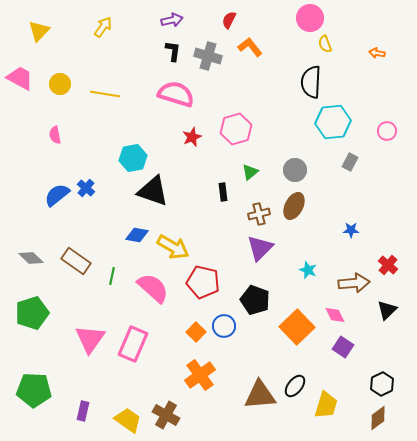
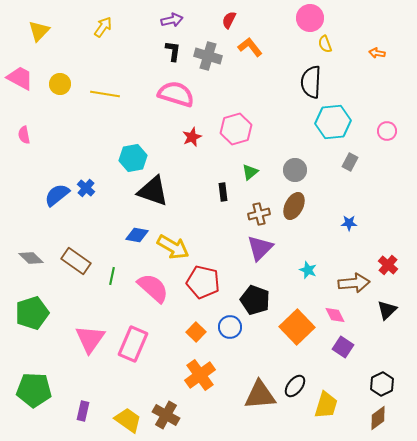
pink semicircle at (55, 135): moved 31 px left
blue star at (351, 230): moved 2 px left, 7 px up
blue circle at (224, 326): moved 6 px right, 1 px down
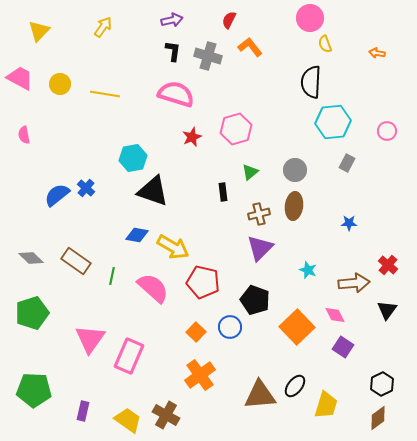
gray rectangle at (350, 162): moved 3 px left, 1 px down
brown ellipse at (294, 206): rotated 20 degrees counterclockwise
black triangle at (387, 310): rotated 10 degrees counterclockwise
pink rectangle at (133, 344): moved 4 px left, 12 px down
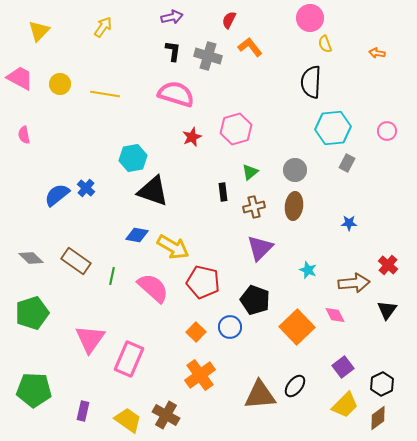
purple arrow at (172, 20): moved 3 px up
cyan hexagon at (333, 122): moved 6 px down
brown cross at (259, 214): moved 5 px left, 7 px up
purple square at (343, 347): moved 20 px down; rotated 20 degrees clockwise
pink rectangle at (129, 356): moved 3 px down
yellow trapezoid at (326, 405): moved 19 px right; rotated 28 degrees clockwise
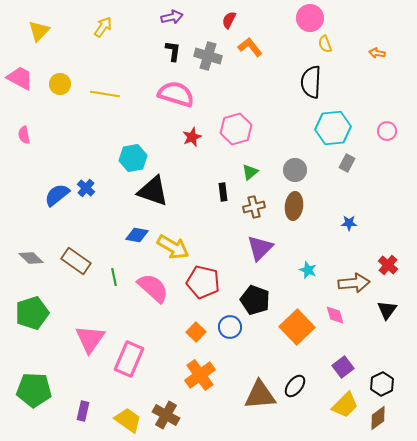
green line at (112, 276): moved 2 px right, 1 px down; rotated 24 degrees counterclockwise
pink diamond at (335, 315): rotated 10 degrees clockwise
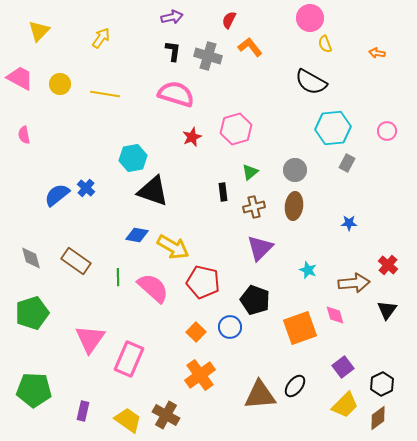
yellow arrow at (103, 27): moved 2 px left, 11 px down
black semicircle at (311, 82): rotated 64 degrees counterclockwise
gray diamond at (31, 258): rotated 30 degrees clockwise
green line at (114, 277): moved 4 px right; rotated 12 degrees clockwise
orange square at (297, 327): moved 3 px right, 1 px down; rotated 24 degrees clockwise
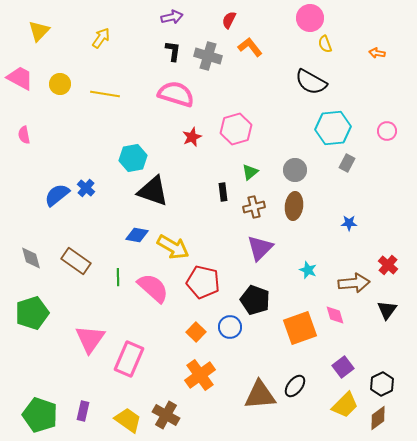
green pentagon at (34, 390): moved 6 px right, 25 px down; rotated 16 degrees clockwise
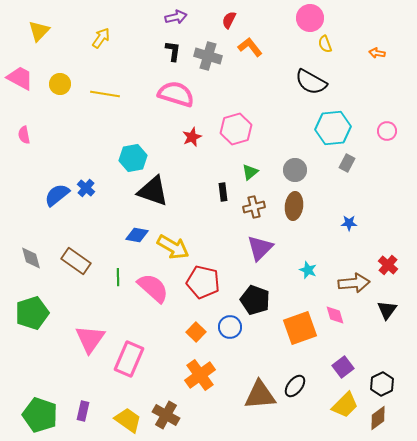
purple arrow at (172, 17): moved 4 px right
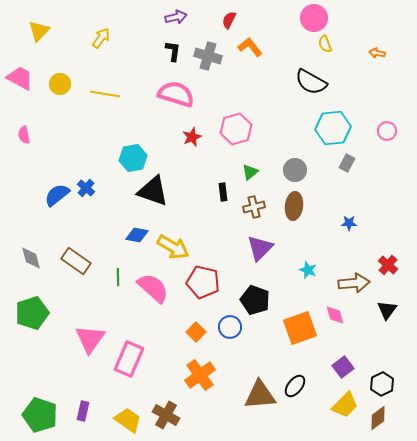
pink circle at (310, 18): moved 4 px right
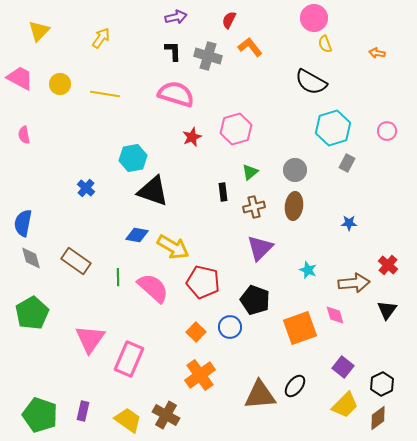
black L-shape at (173, 51): rotated 10 degrees counterclockwise
cyan hexagon at (333, 128): rotated 12 degrees counterclockwise
blue semicircle at (57, 195): moved 34 px left, 28 px down; rotated 40 degrees counterclockwise
green pentagon at (32, 313): rotated 12 degrees counterclockwise
purple square at (343, 367): rotated 15 degrees counterclockwise
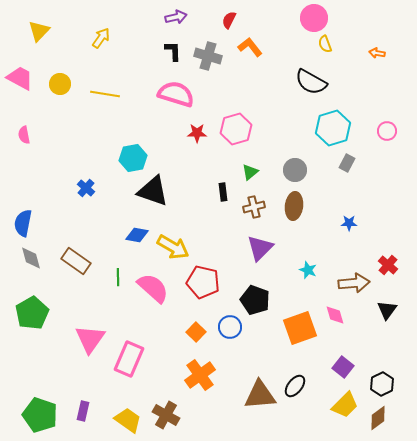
red star at (192, 137): moved 5 px right, 4 px up; rotated 24 degrees clockwise
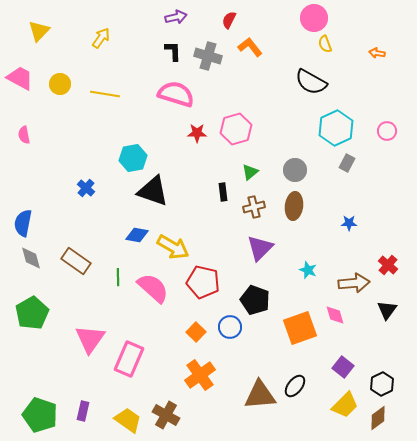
cyan hexagon at (333, 128): moved 3 px right; rotated 8 degrees counterclockwise
